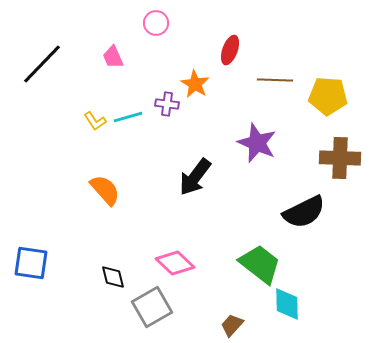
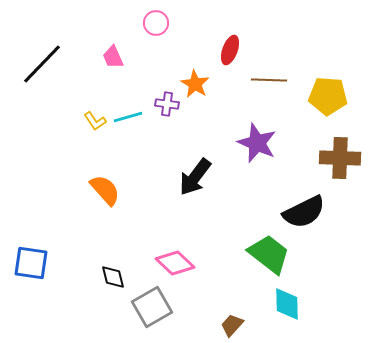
brown line: moved 6 px left
green trapezoid: moved 9 px right, 10 px up
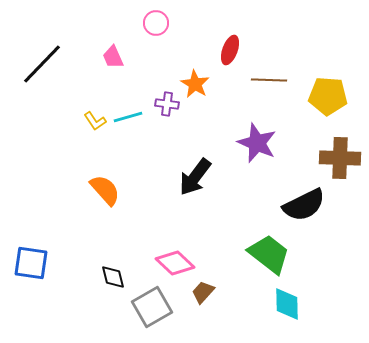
black semicircle: moved 7 px up
brown trapezoid: moved 29 px left, 33 px up
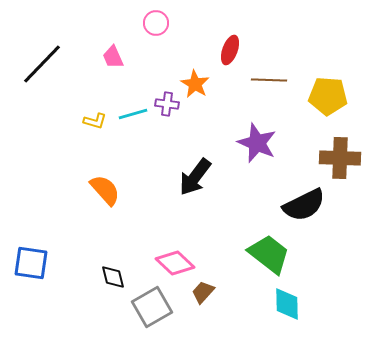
cyan line: moved 5 px right, 3 px up
yellow L-shape: rotated 40 degrees counterclockwise
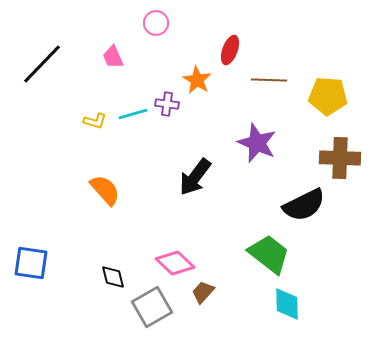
orange star: moved 2 px right, 4 px up
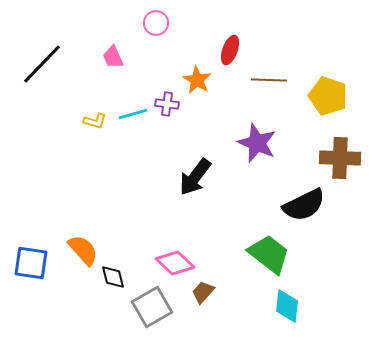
yellow pentagon: rotated 15 degrees clockwise
orange semicircle: moved 22 px left, 60 px down
cyan diamond: moved 2 px down; rotated 8 degrees clockwise
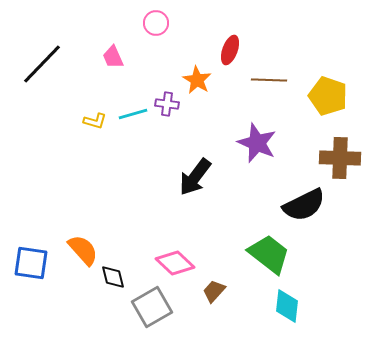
brown trapezoid: moved 11 px right, 1 px up
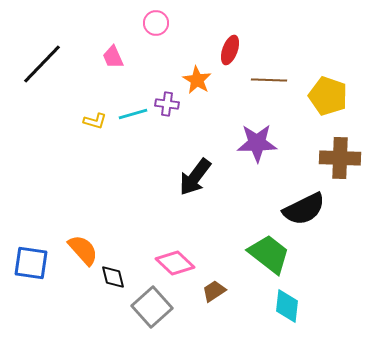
purple star: rotated 24 degrees counterclockwise
black semicircle: moved 4 px down
brown trapezoid: rotated 15 degrees clockwise
gray square: rotated 12 degrees counterclockwise
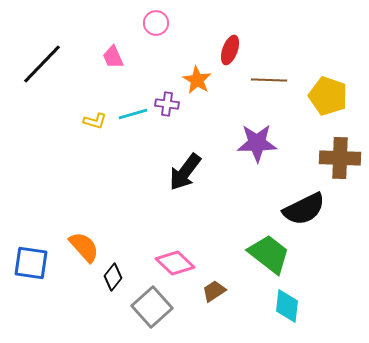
black arrow: moved 10 px left, 5 px up
orange semicircle: moved 1 px right, 3 px up
black diamond: rotated 52 degrees clockwise
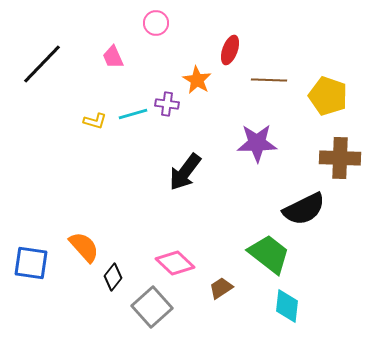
brown trapezoid: moved 7 px right, 3 px up
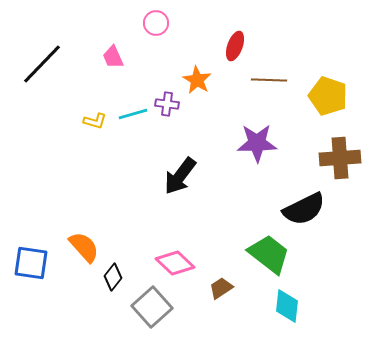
red ellipse: moved 5 px right, 4 px up
brown cross: rotated 6 degrees counterclockwise
black arrow: moved 5 px left, 4 px down
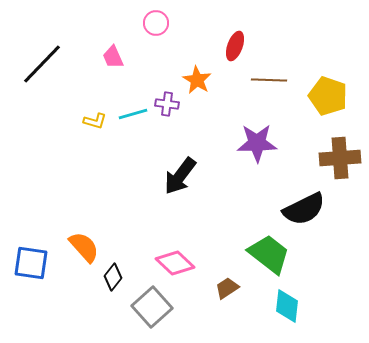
brown trapezoid: moved 6 px right
